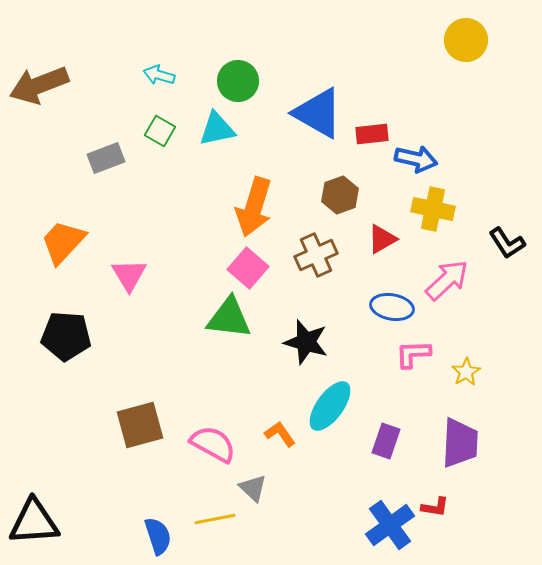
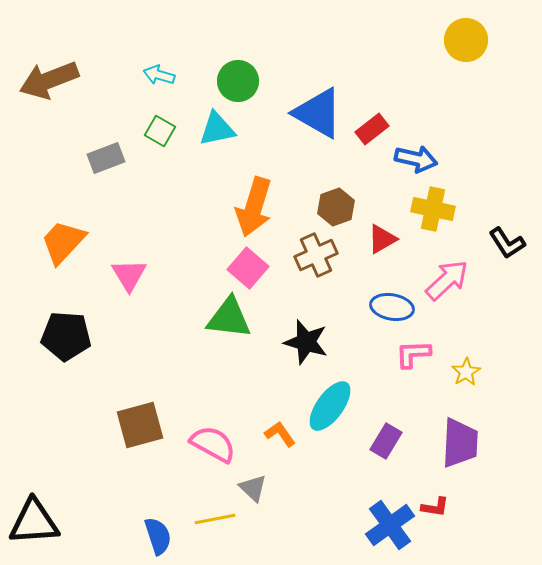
brown arrow: moved 10 px right, 5 px up
red rectangle: moved 5 px up; rotated 32 degrees counterclockwise
brown hexagon: moved 4 px left, 12 px down
purple rectangle: rotated 12 degrees clockwise
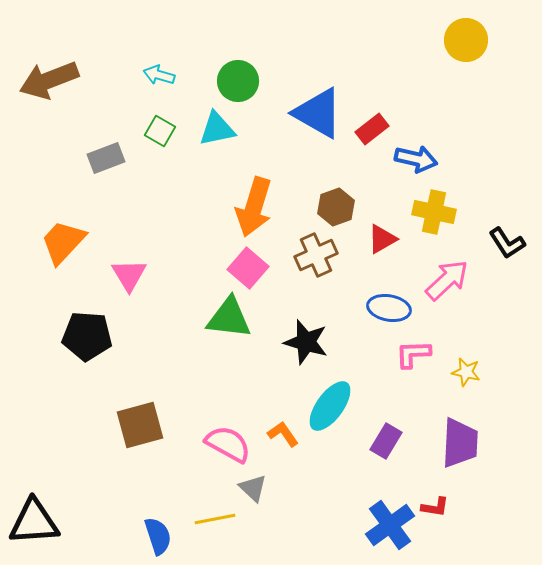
yellow cross: moved 1 px right, 3 px down
blue ellipse: moved 3 px left, 1 px down
black pentagon: moved 21 px right
yellow star: rotated 28 degrees counterclockwise
orange L-shape: moved 3 px right
pink semicircle: moved 15 px right
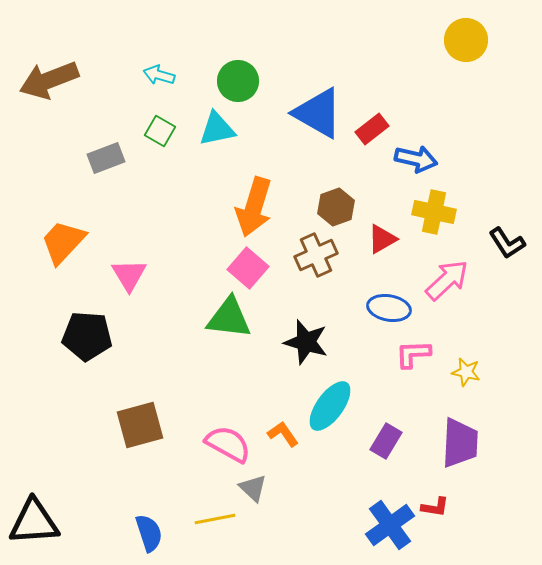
blue semicircle: moved 9 px left, 3 px up
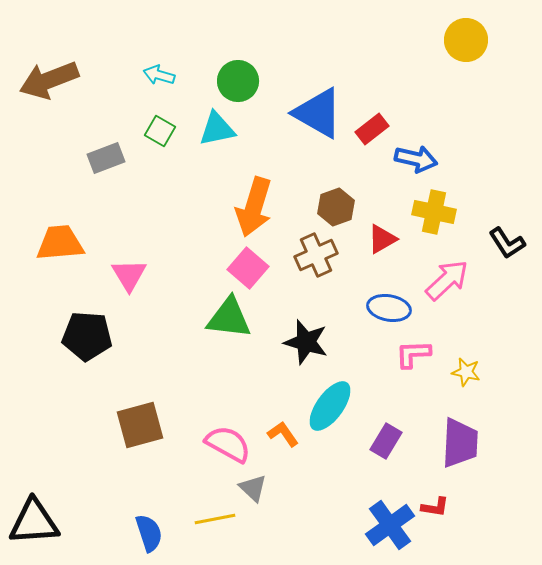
orange trapezoid: moved 3 px left, 1 px down; rotated 42 degrees clockwise
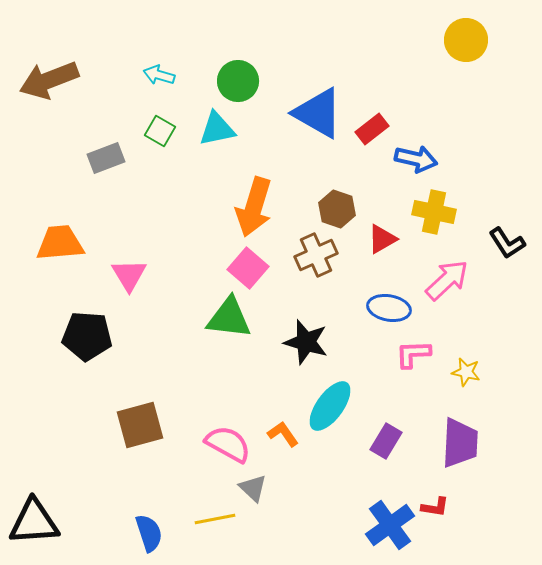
brown hexagon: moved 1 px right, 2 px down; rotated 21 degrees counterclockwise
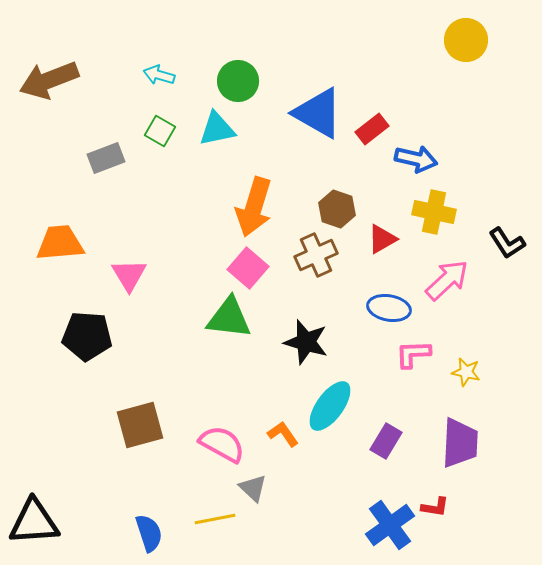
pink semicircle: moved 6 px left
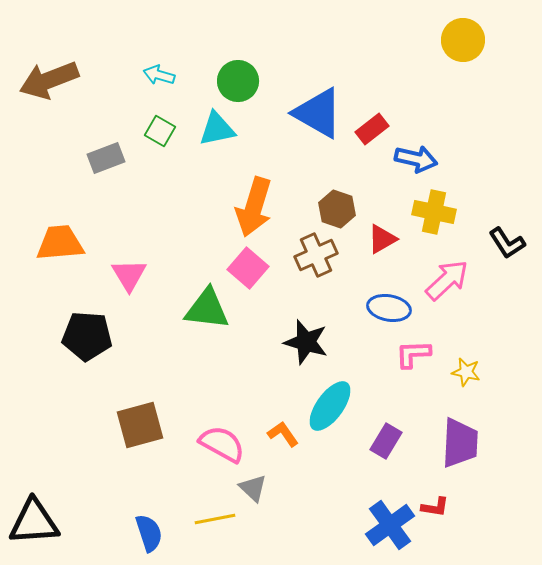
yellow circle: moved 3 px left
green triangle: moved 22 px left, 9 px up
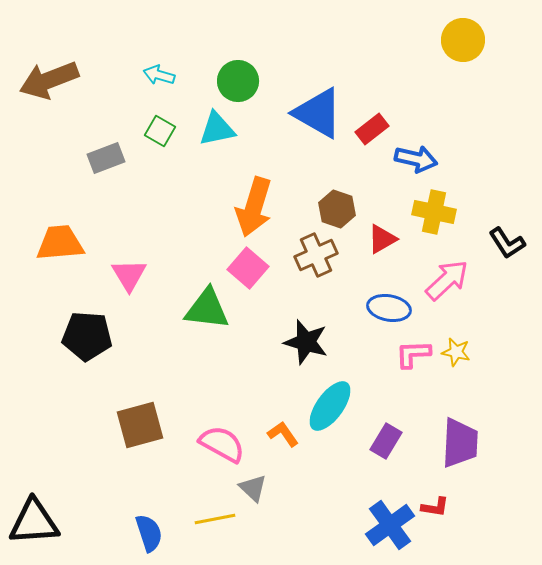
yellow star: moved 10 px left, 20 px up
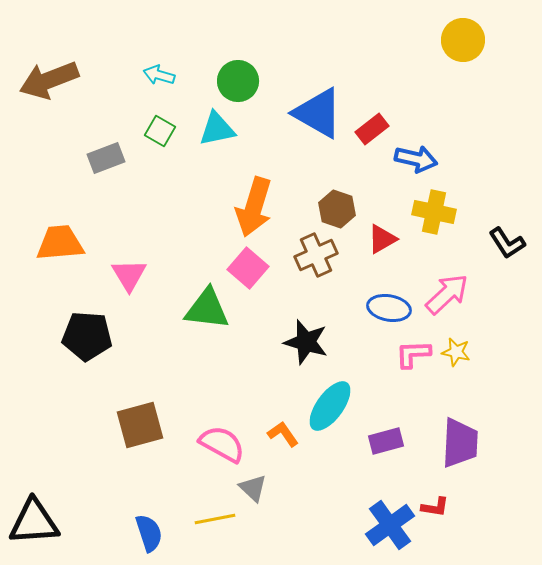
pink arrow: moved 14 px down
purple rectangle: rotated 44 degrees clockwise
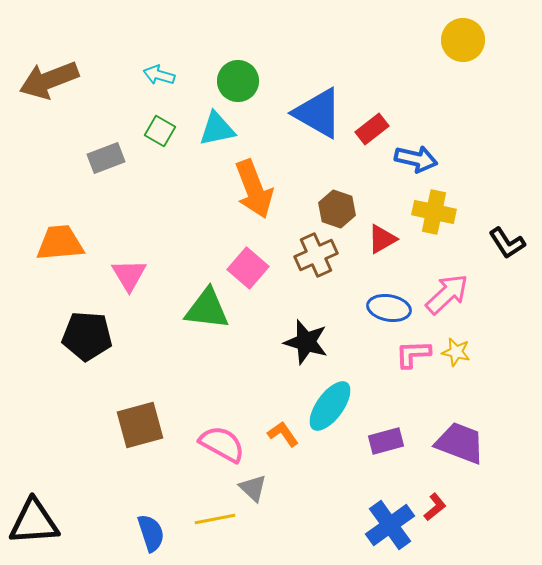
orange arrow: moved 18 px up; rotated 38 degrees counterclockwise
purple trapezoid: rotated 72 degrees counterclockwise
red L-shape: rotated 48 degrees counterclockwise
blue semicircle: moved 2 px right
